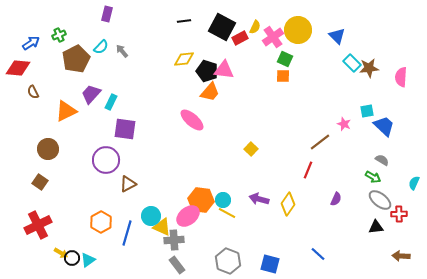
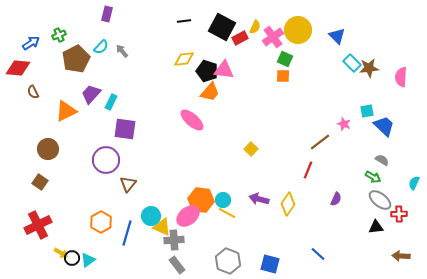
brown triangle at (128, 184): rotated 24 degrees counterclockwise
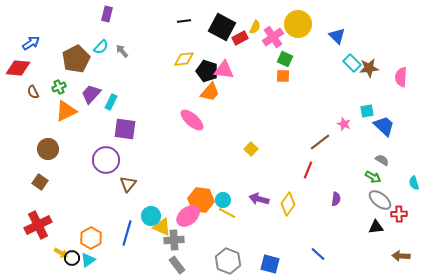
yellow circle at (298, 30): moved 6 px up
green cross at (59, 35): moved 52 px down
cyan semicircle at (414, 183): rotated 40 degrees counterclockwise
purple semicircle at (336, 199): rotated 16 degrees counterclockwise
orange hexagon at (101, 222): moved 10 px left, 16 px down
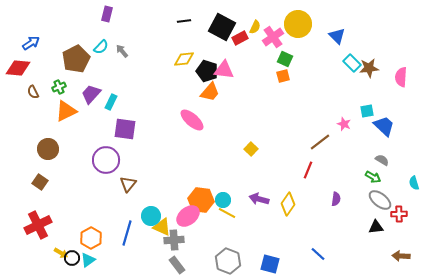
orange square at (283, 76): rotated 16 degrees counterclockwise
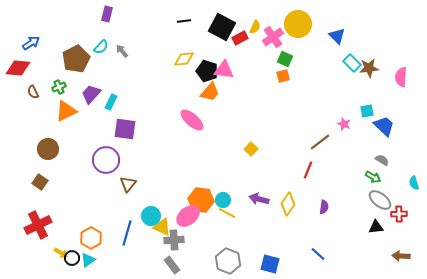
purple semicircle at (336, 199): moved 12 px left, 8 px down
gray rectangle at (177, 265): moved 5 px left
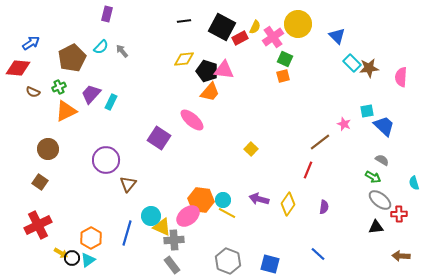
brown pentagon at (76, 59): moved 4 px left, 1 px up
brown semicircle at (33, 92): rotated 40 degrees counterclockwise
purple square at (125, 129): moved 34 px right, 9 px down; rotated 25 degrees clockwise
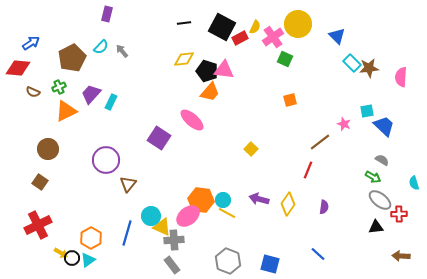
black line at (184, 21): moved 2 px down
orange square at (283, 76): moved 7 px right, 24 px down
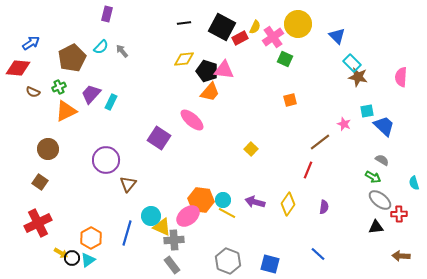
brown star at (369, 68): moved 11 px left, 9 px down; rotated 18 degrees clockwise
purple arrow at (259, 199): moved 4 px left, 3 px down
red cross at (38, 225): moved 2 px up
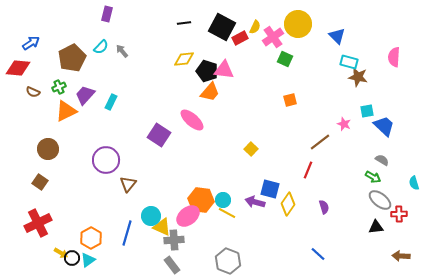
cyan rectangle at (352, 63): moved 3 px left, 1 px up; rotated 30 degrees counterclockwise
pink semicircle at (401, 77): moved 7 px left, 20 px up
purple trapezoid at (91, 94): moved 6 px left, 1 px down
purple square at (159, 138): moved 3 px up
purple semicircle at (324, 207): rotated 24 degrees counterclockwise
blue square at (270, 264): moved 75 px up
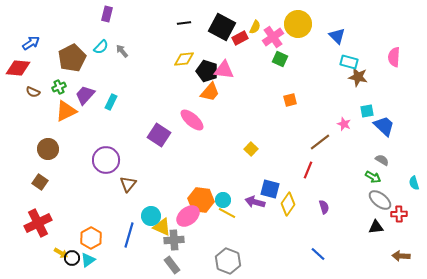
green square at (285, 59): moved 5 px left
blue line at (127, 233): moved 2 px right, 2 px down
